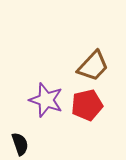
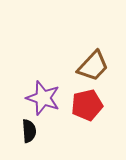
purple star: moved 3 px left, 2 px up
black semicircle: moved 9 px right, 13 px up; rotated 15 degrees clockwise
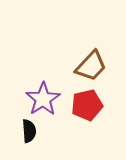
brown trapezoid: moved 2 px left
purple star: moved 1 px down; rotated 20 degrees clockwise
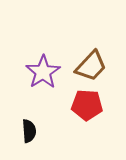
purple star: moved 27 px up
red pentagon: rotated 16 degrees clockwise
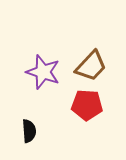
purple star: rotated 20 degrees counterclockwise
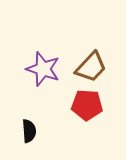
brown trapezoid: moved 1 px down
purple star: moved 3 px up
